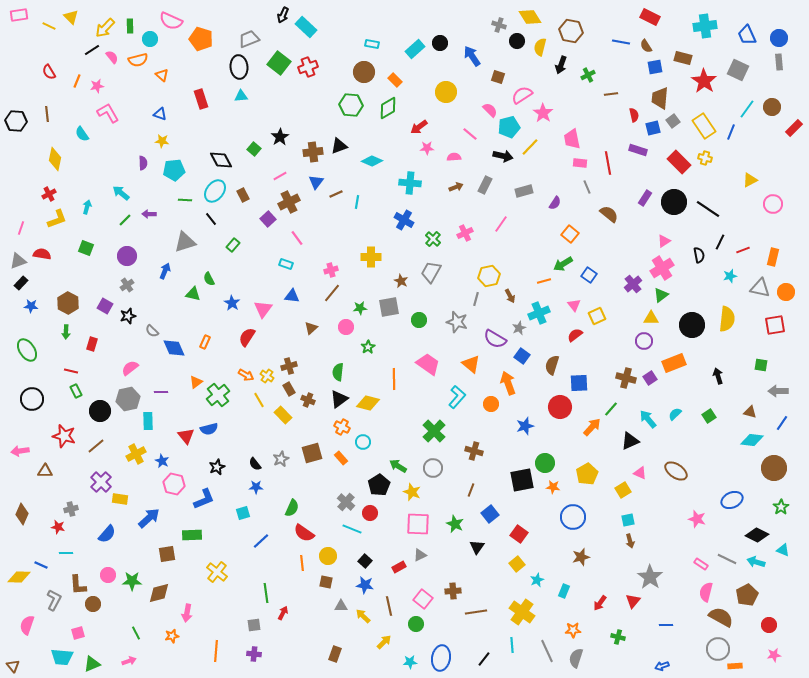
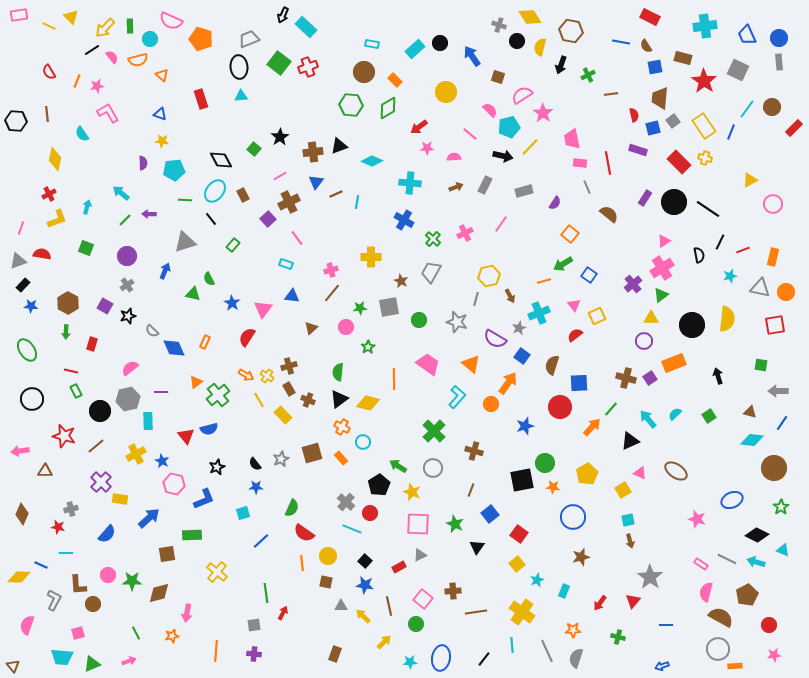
black rectangle at (21, 283): moved 2 px right, 2 px down
orange arrow at (508, 383): rotated 55 degrees clockwise
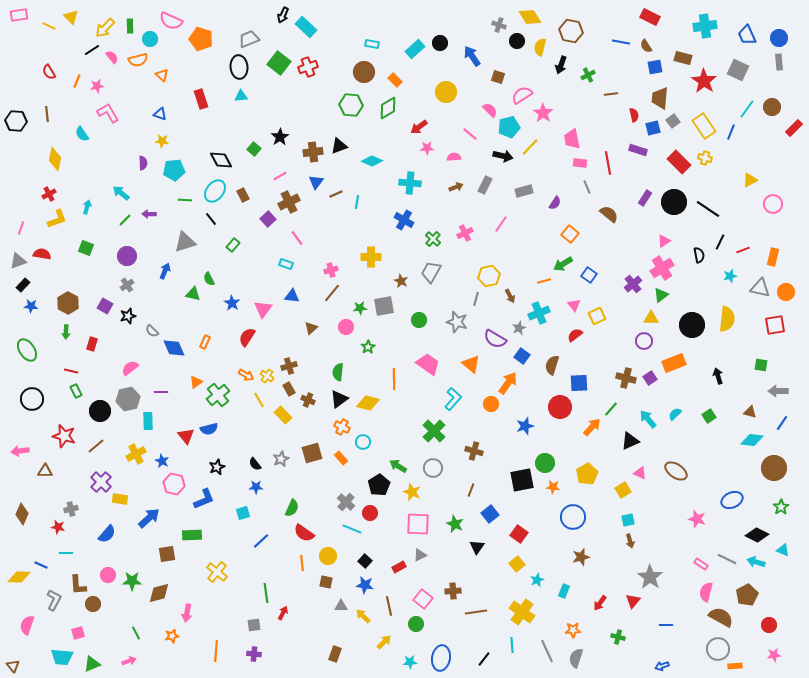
gray square at (389, 307): moved 5 px left, 1 px up
cyan L-shape at (457, 397): moved 4 px left, 2 px down
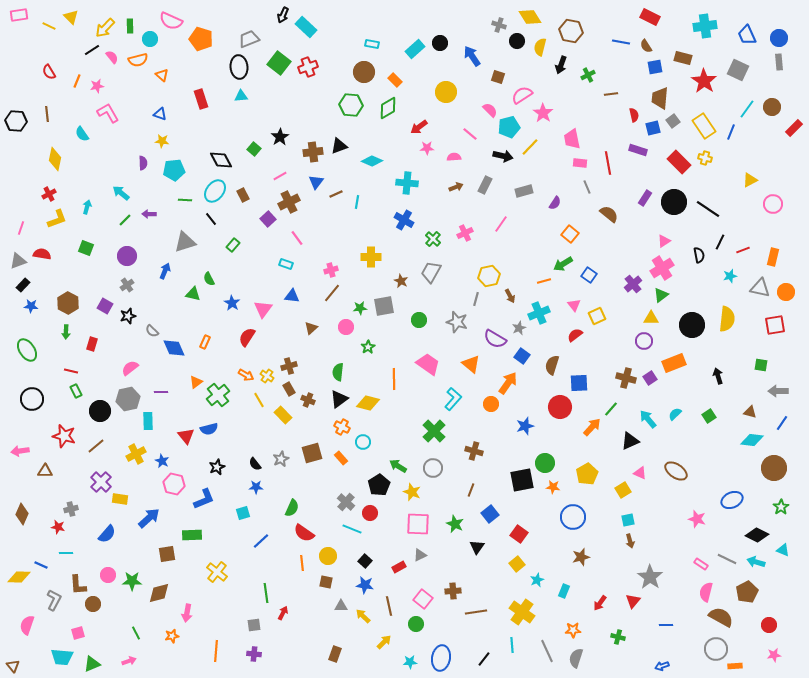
cyan cross at (410, 183): moved 3 px left
brown pentagon at (747, 595): moved 3 px up
gray circle at (718, 649): moved 2 px left
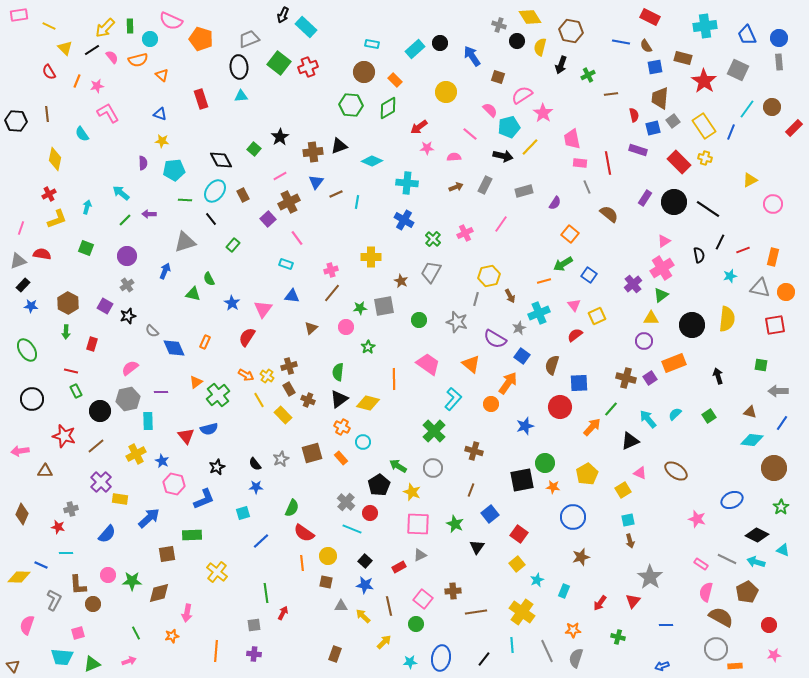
yellow triangle at (71, 17): moved 6 px left, 31 px down
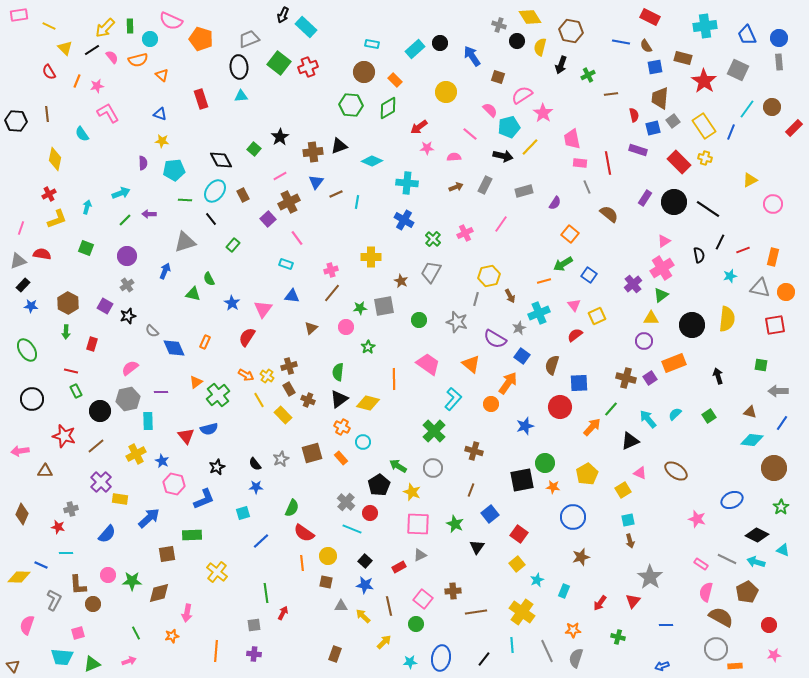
cyan arrow at (121, 193): rotated 120 degrees clockwise
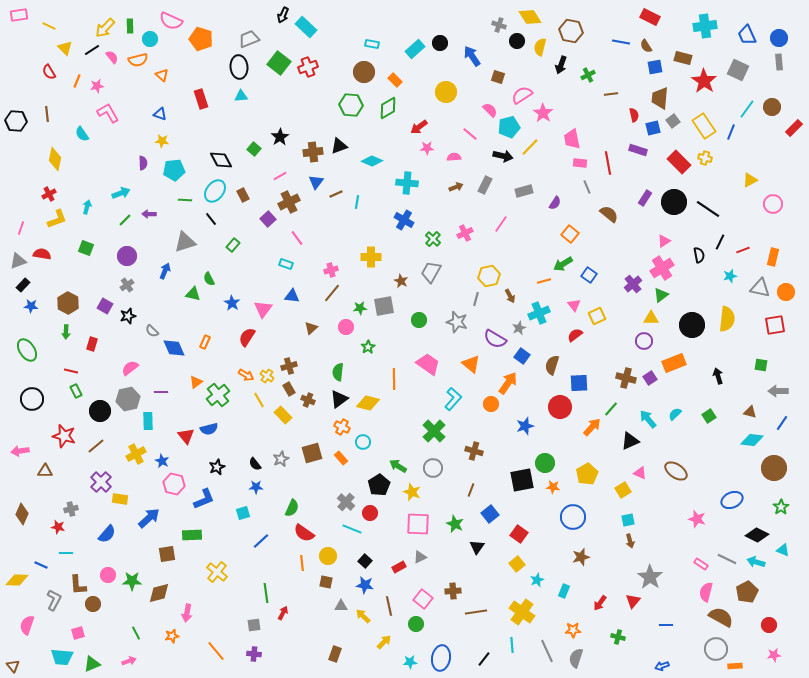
gray triangle at (420, 555): moved 2 px down
yellow diamond at (19, 577): moved 2 px left, 3 px down
orange line at (216, 651): rotated 45 degrees counterclockwise
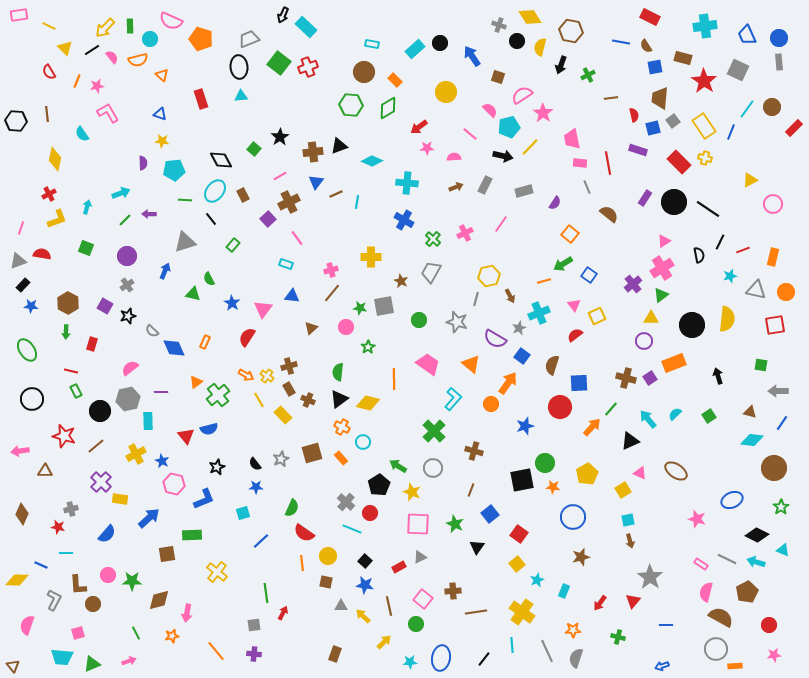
brown line at (611, 94): moved 4 px down
gray triangle at (760, 288): moved 4 px left, 2 px down
green star at (360, 308): rotated 16 degrees clockwise
brown diamond at (159, 593): moved 7 px down
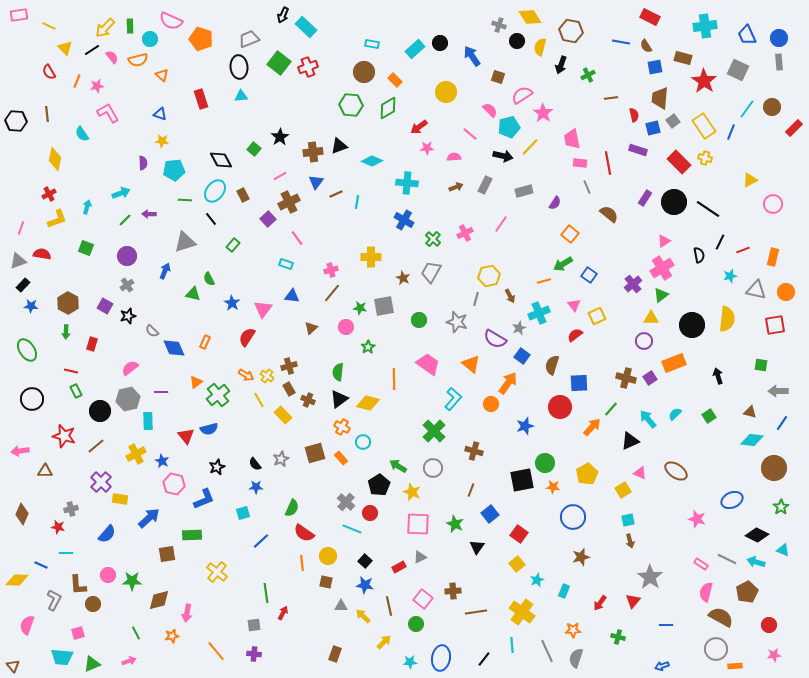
brown star at (401, 281): moved 2 px right, 3 px up
brown square at (312, 453): moved 3 px right
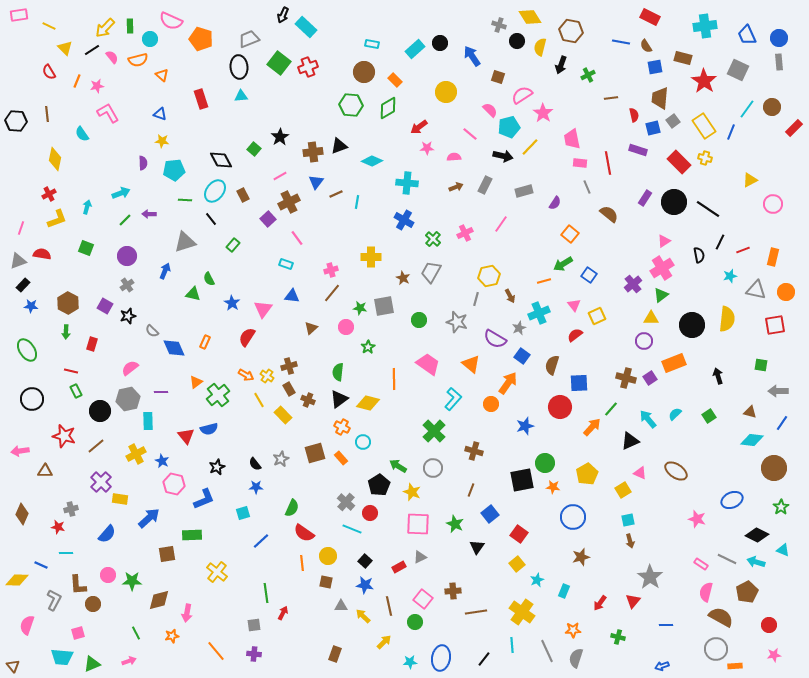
green circle at (416, 624): moved 1 px left, 2 px up
